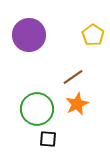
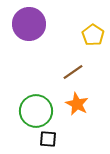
purple circle: moved 11 px up
brown line: moved 5 px up
orange star: rotated 20 degrees counterclockwise
green circle: moved 1 px left, 2 px down
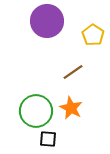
purple circle: moved 18 px right, 3 px up
orange star: moved 6 px left, 4 px down
